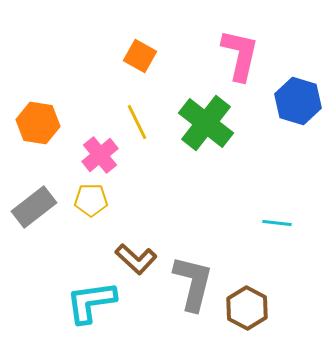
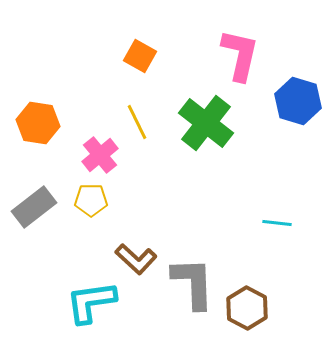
gray L-shape: rotated 16 degrees counterclockwise
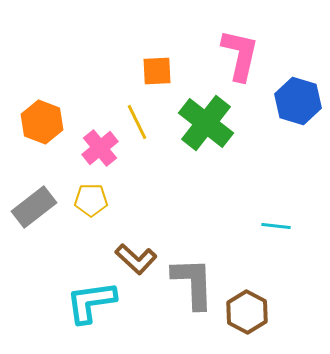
orange square: moved 17 px right, 15 px down; rotated 32 degrees counterclockwise
orange hexagon: moved 4 px right, 1 px up; rotated 12 degrees clockwise
pink cross: moved 7 px up
cyan line: moved 1 px left, 3 px down
brown hexagon: moved 4 px down
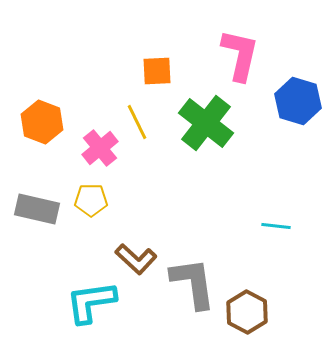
gray rectangle: moved 3 px right, 2 px down; rotated 51 degrees clockwise
gray L-shape: rotated 6 degrees counterclockwise
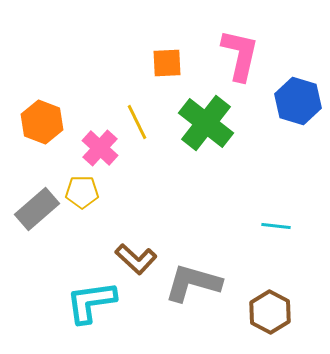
orange square: moved 10 px right, 8 px up
pink cross: rotated 9 degrees counterclockwise
yellow pentagon: moved 9 px left, 8 px up
gray rectangle: rotated 54 degrees counterclockwise
gray L-shape: rotated 66 degrees counterclockwise
brown hexagon: moved 23 px right
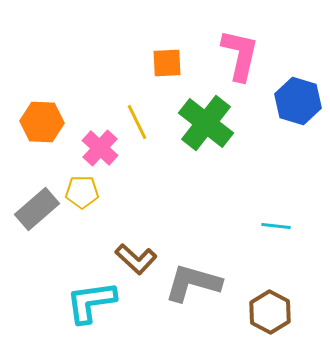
orange hexagon: rotated 18 degrees counterclockwise
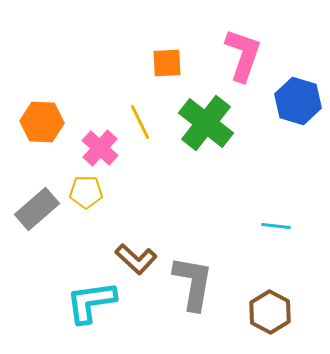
pink L-shape: moved 3 px right; rotated 6 degrees clockwise
yellow line: moved 3 px right
yellow pentagon: moved 4 px right
gray L-shape: rotated 84 degrees clockwise
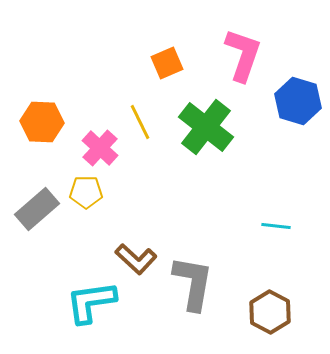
orange square: rotated 20 degrees counterclockwise
green cross: moved 4 px down
